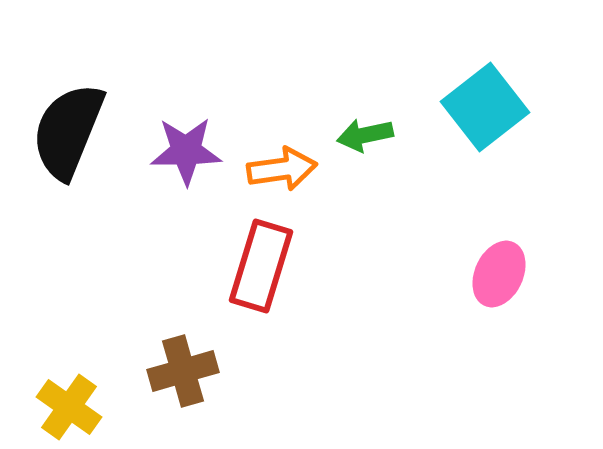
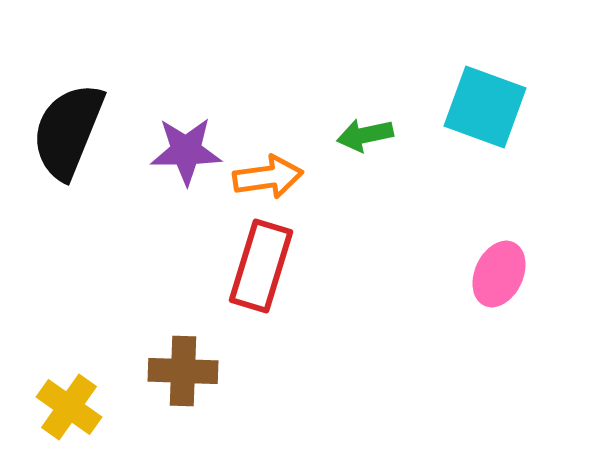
cyan square: rotated 32 degrees counterclockwise
orange arrow: moved 14 px left, 8 px down
brown cross: rotated 18 degrees clockwise
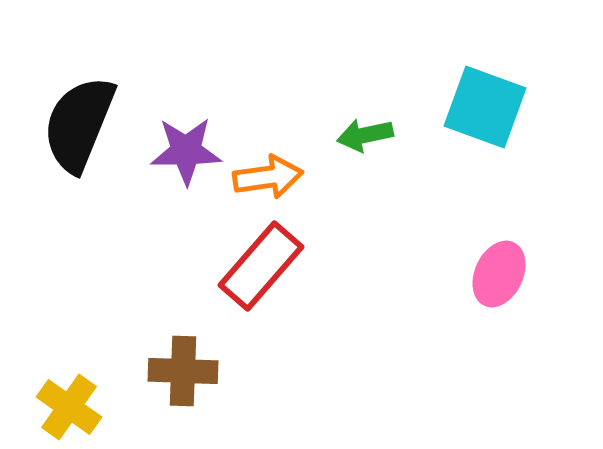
black semicircle: moved 11 px right, 7 px up
red rectangle: rotated 24 degrees clockwise
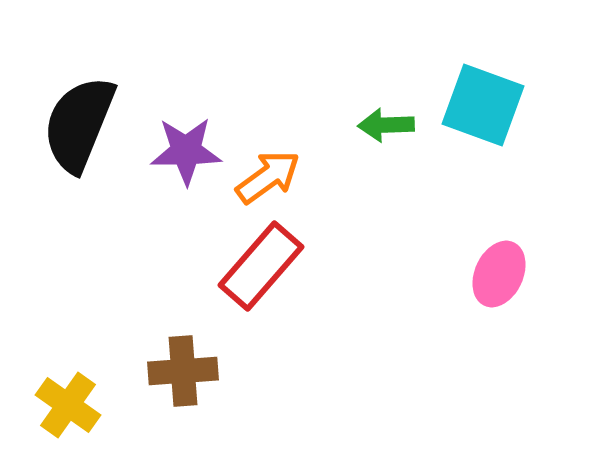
cyan square: moved 2 px left, 2 px up
green arrow: moved 21 px right, 10 px up; rotated 10 degrees clockwise
orange arrow: rotated 28 degrees counterclockwise
brown cross: rotated 6 degrees counterclockwise
yellow cross: moved 1 px left, 2 px up
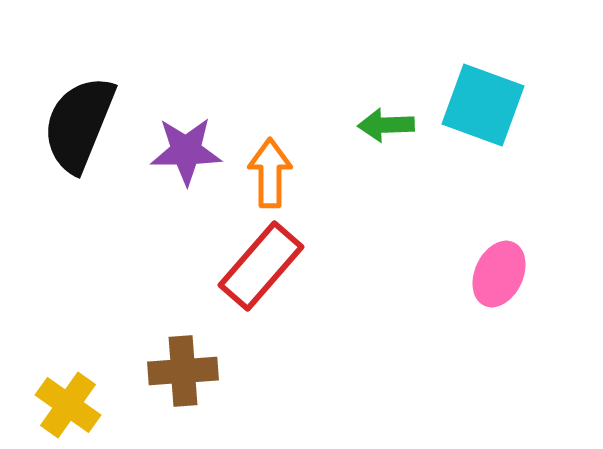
orange arrow: moved 2 px right, 4 px up; rotated 54 degrees counterclockwise
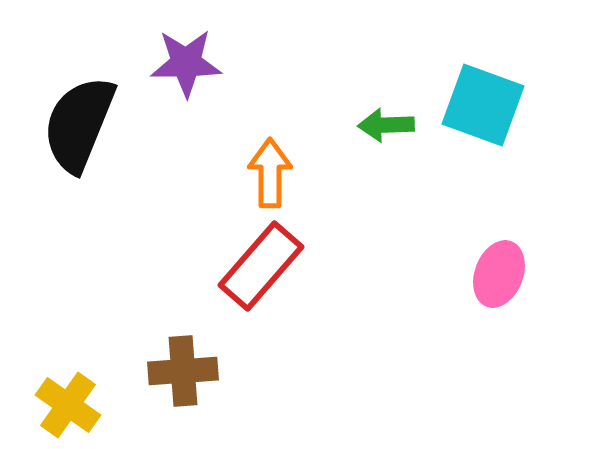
purple star: moved 88 px up
pink ellipse: rotated 4 degrees counterclockwise
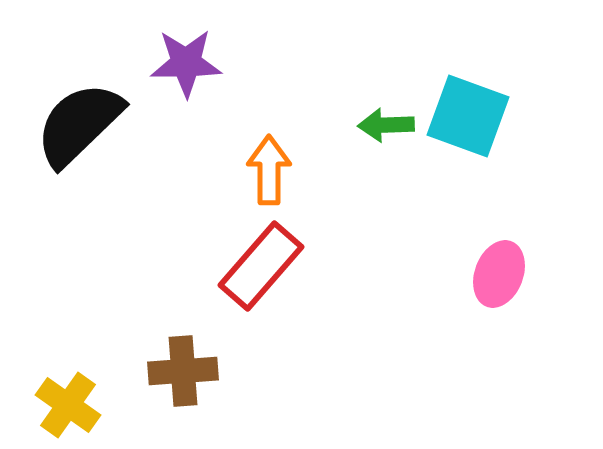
cyan square: moved 15 px left, 11 px down
black semicircle: rotated 24 degrees clockwise
orange arrow: moved 1 px left, 3 px up
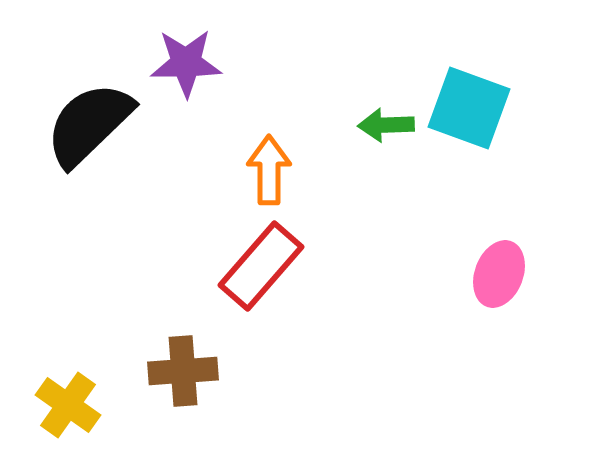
cyan square: moved 1 px right, 8 px up
black semicircle: moved 10 px right
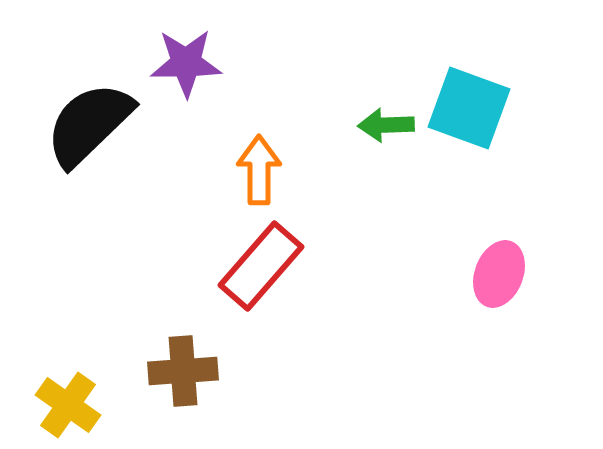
orange arrow: moved 10 px left
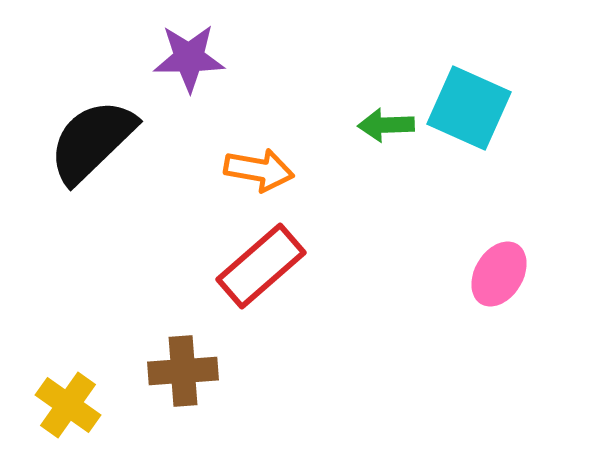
purple star: moved 3 px right, 5 px up
cyan square: rotated 4 degrees clockwise
black semicircle: moved 3 px right, 17 px down
orange arrow: rotated 100 degrees clockwise
red rectangle: rotated 8 degrees clockwise
pink ellipse: rotated 10 degrees clockwise
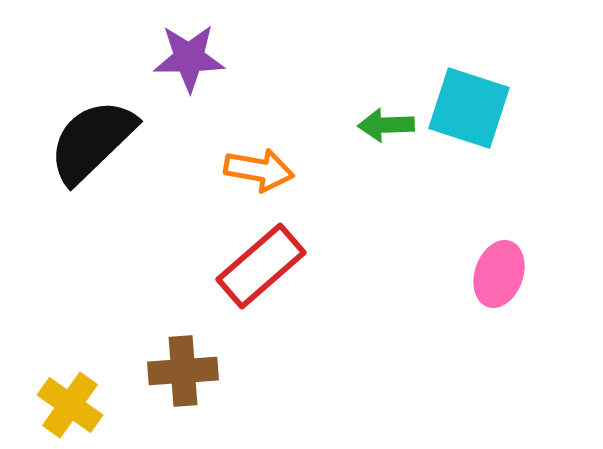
cyan square: rotated 6 degrees counterclockwise
pink ellipse: rotated 12 degrees counterclockwise
yellow cross: moved 2 px right
